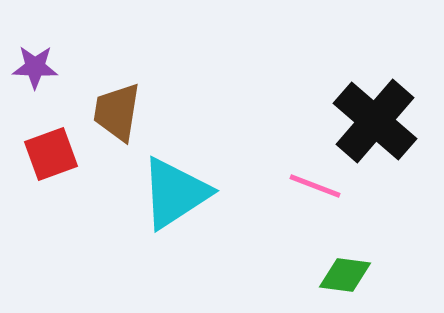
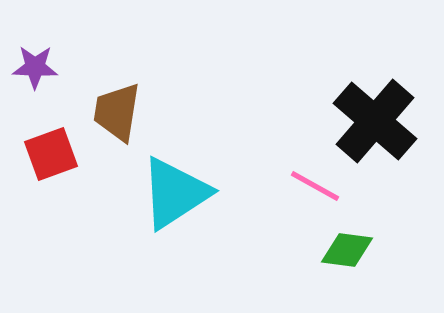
pink line: rotated 8 degrees clockwise
green diamond: moved 2 px right, 25 px up
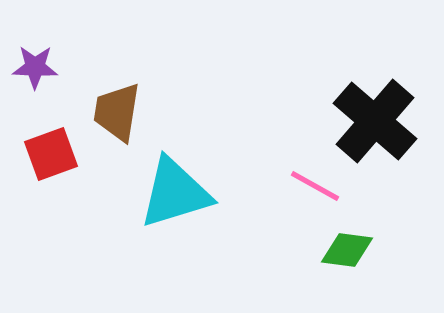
cyan triangle: rotated 16 degrees clockwise
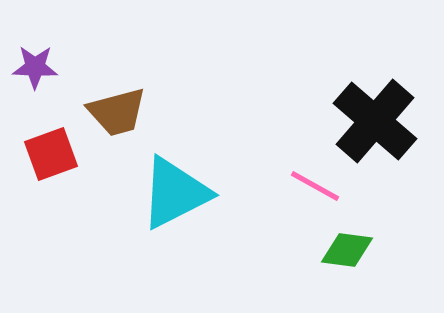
brown trapezoid: rotated 114 degrees counterclockwise
cyan triangle: rotated 10 degrees counterclockwise
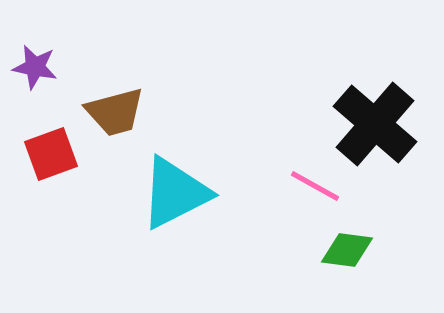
purple star: rotated 9 degrees clockwise
brown trapezoid: moved 2 px left
black cross: moved 3 px down
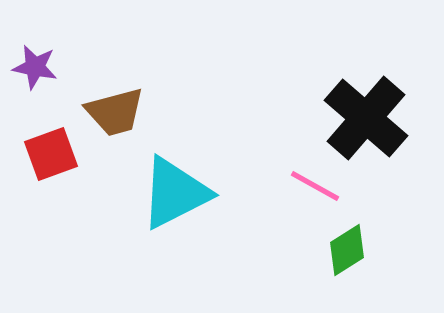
black cross: moved 9 px left, 6 px up
green diamond: rotated 40 degrees counterclockwise
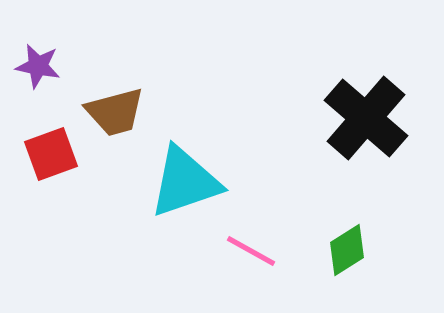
purple star: moved 3 px right, 1 px up
pink line: moved 64 px left, 65 px down
cyan triangle: moved 10 px right, 11 px up; rotated 8 degrees clockwise
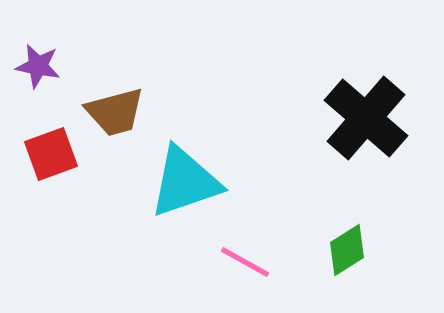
pink line: moved 6 px left, 11 px down
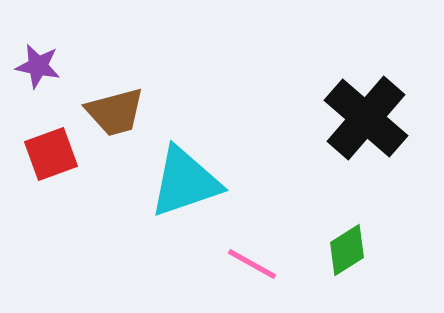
pink line: moved 7 px right, 2 px down
